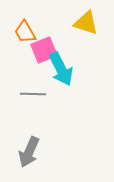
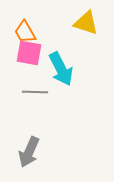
pink square: moved 15 px left, 3 px down; rotated 32 degrees clockwise
gray line: moved 2 px right, 2 px up
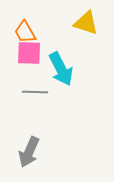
pink square: rotated 8 degrees counterclockwise
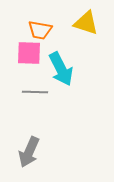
orange trapezoid: moved 15 px right, 2 px up; rotated 50 degrees counterclockwise
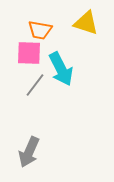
gray line: moved 7 px up; rotated 55 degrees counterclockwise
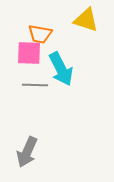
yellow triangle: moved 3 px up
orange trapezoid: moved 4 px down
gray line: rotated 55 degrees clockwise
gray arrow: moved 2 px left
